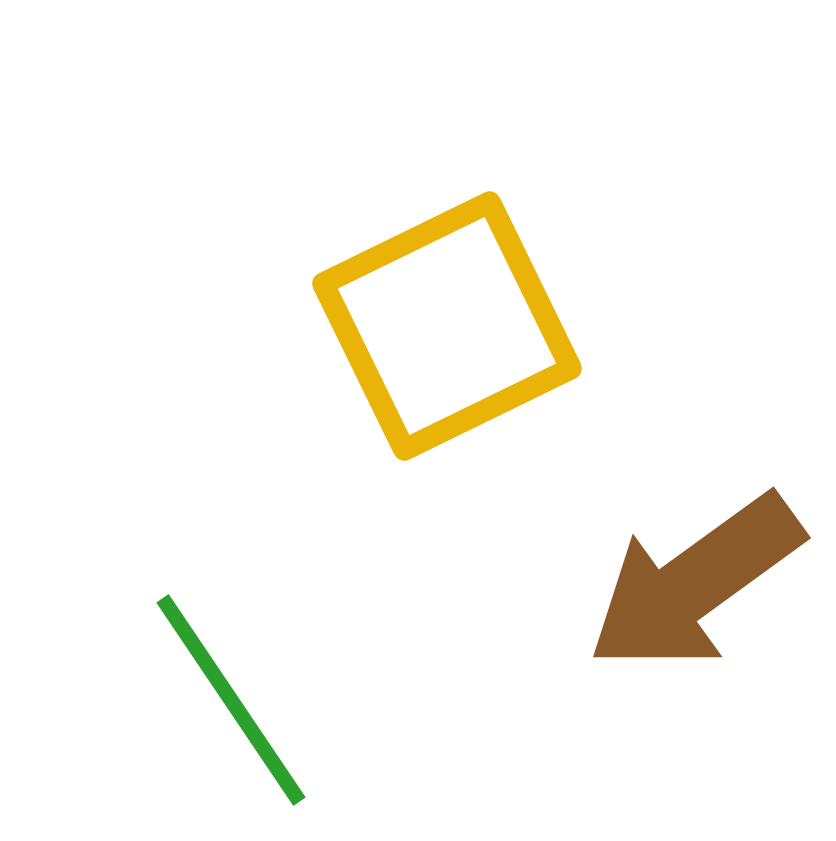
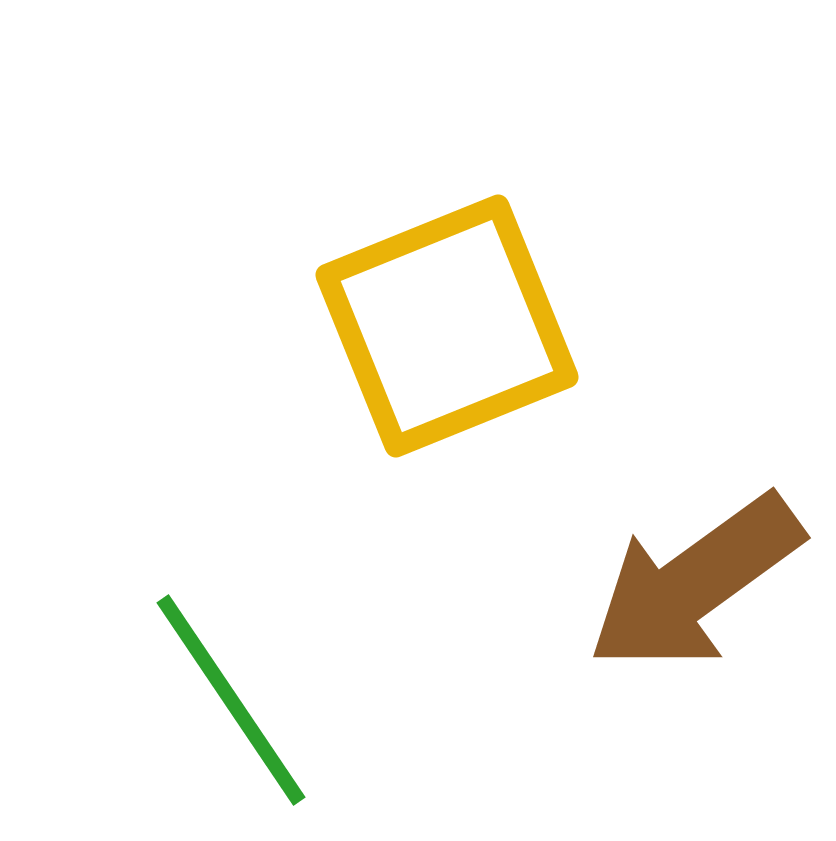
yellow square: rotated 4 degrees clockwise
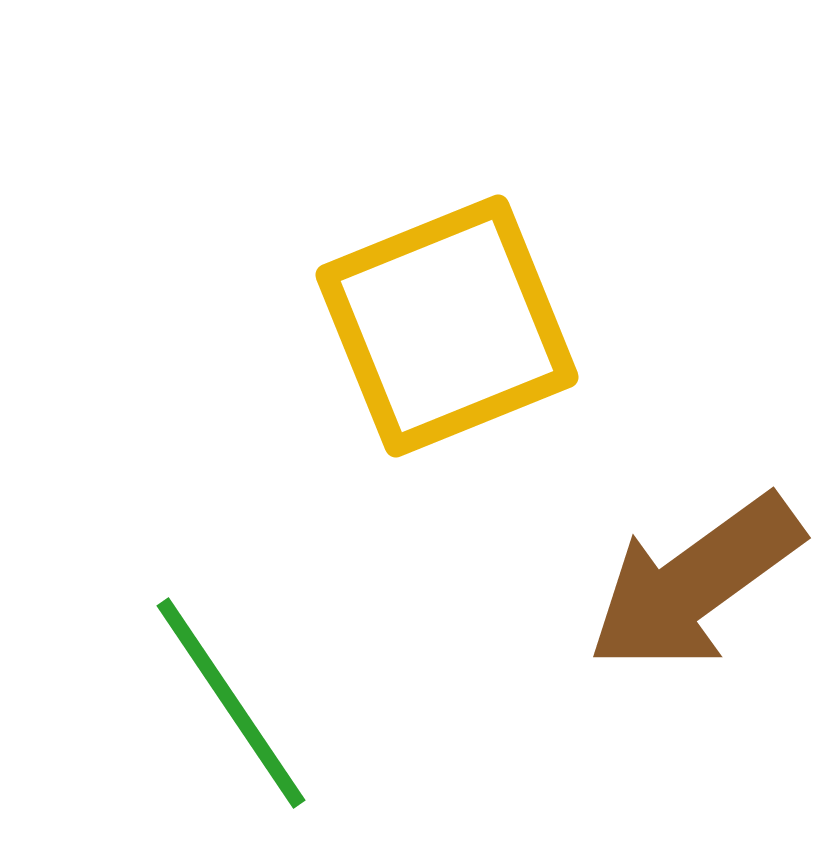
green line: moved 3 px down
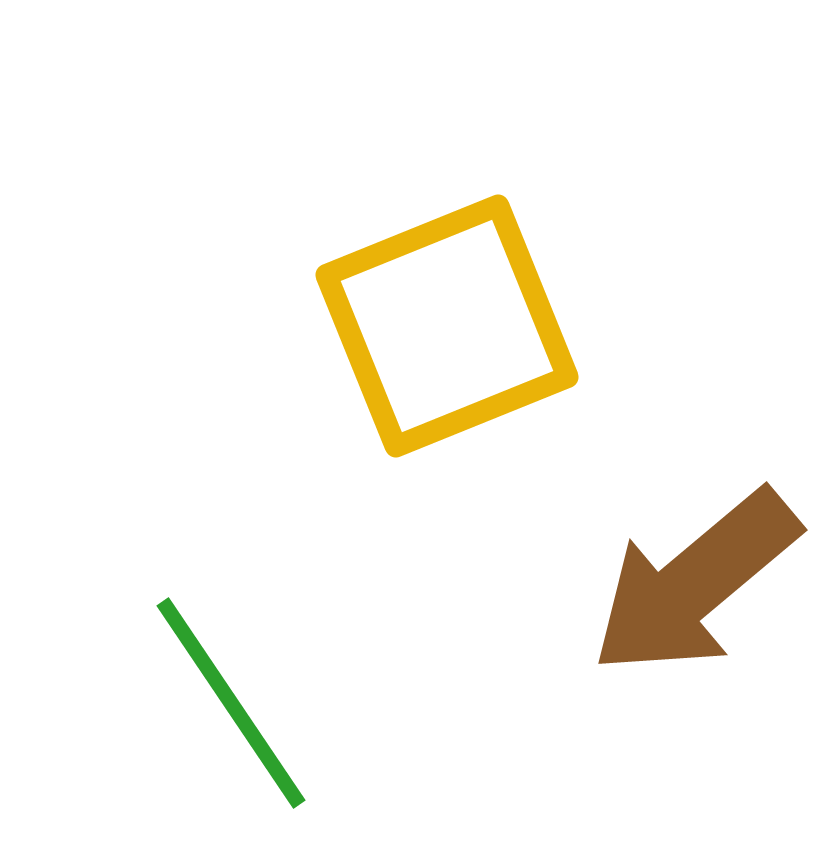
brown arrow: rotated 4 degrees counterclockwise
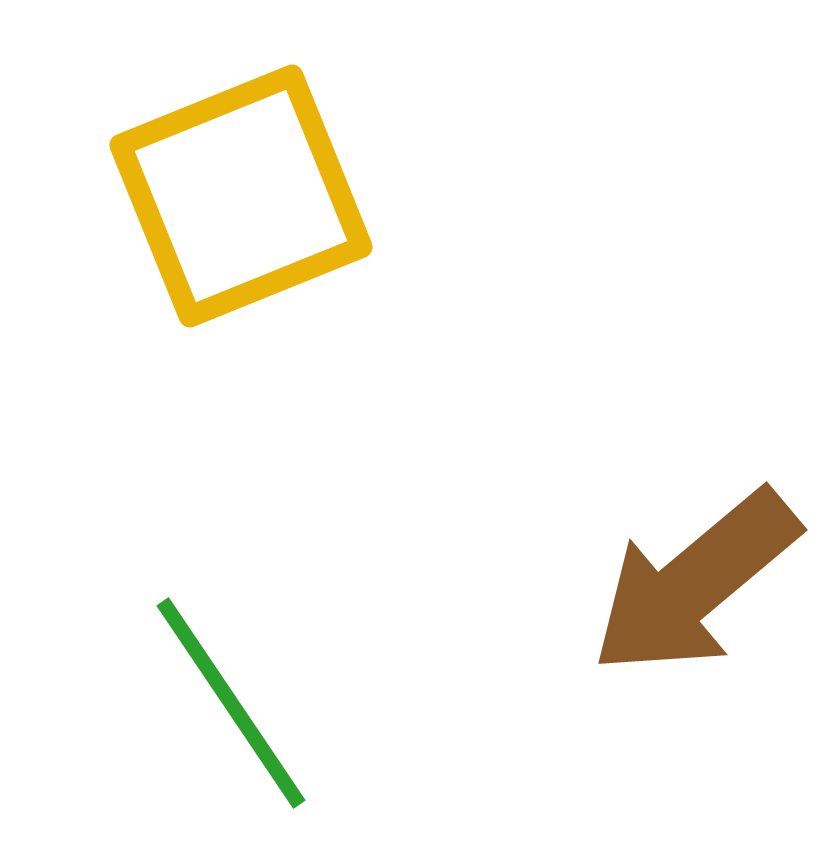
yellow square: moved 206 px left, 130 px up
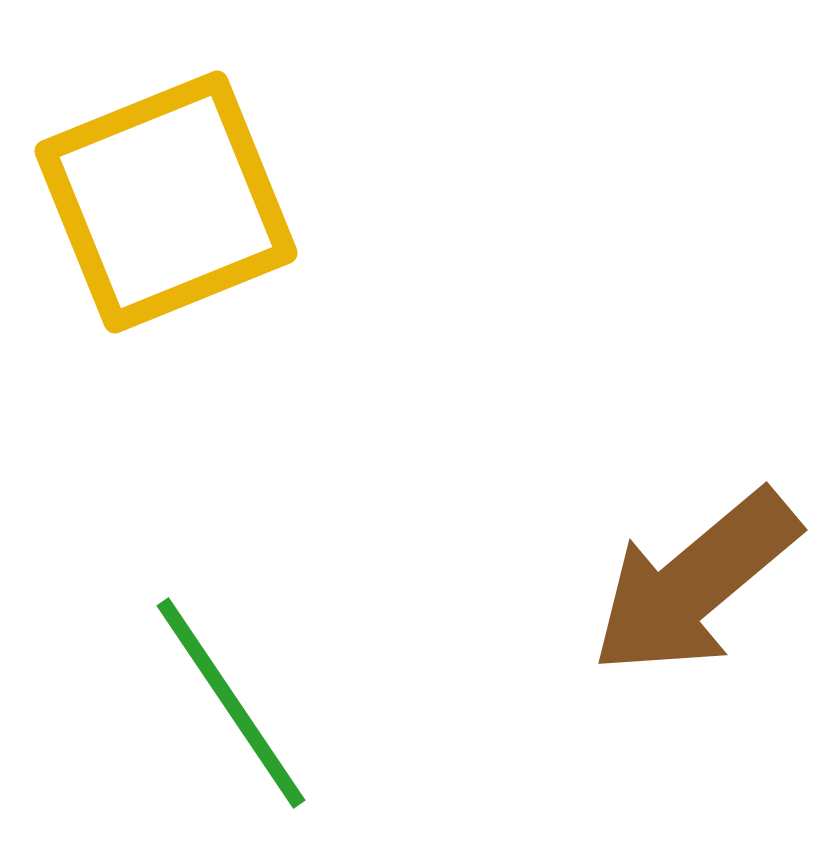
yellow square: moved 75 px left, 6 px down
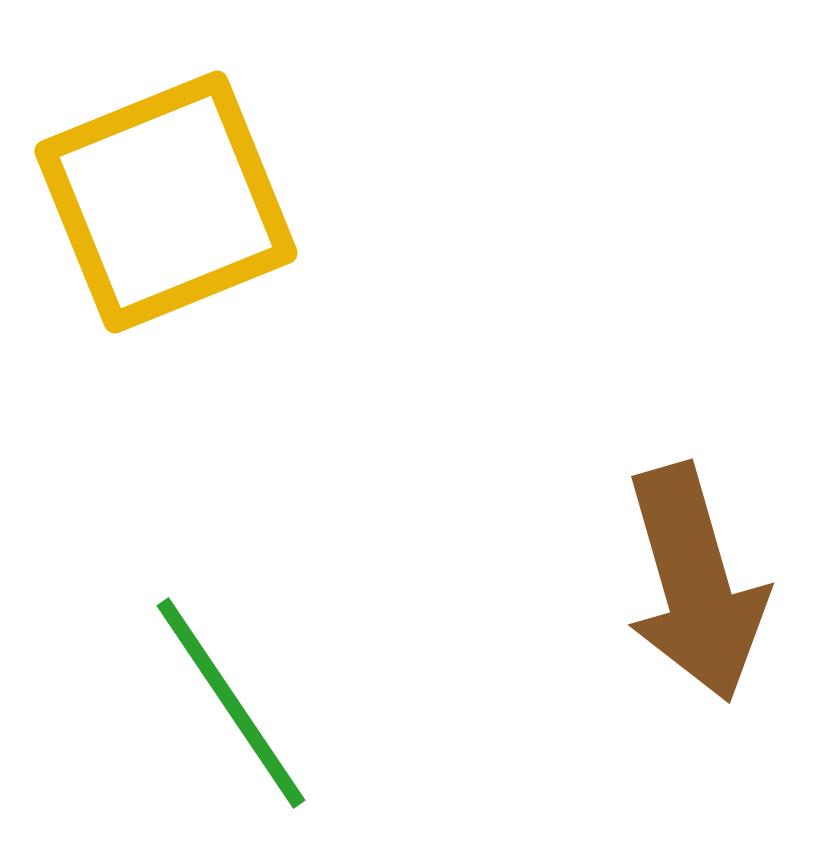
brown arrow: rotated 66 degrees counterclockwise
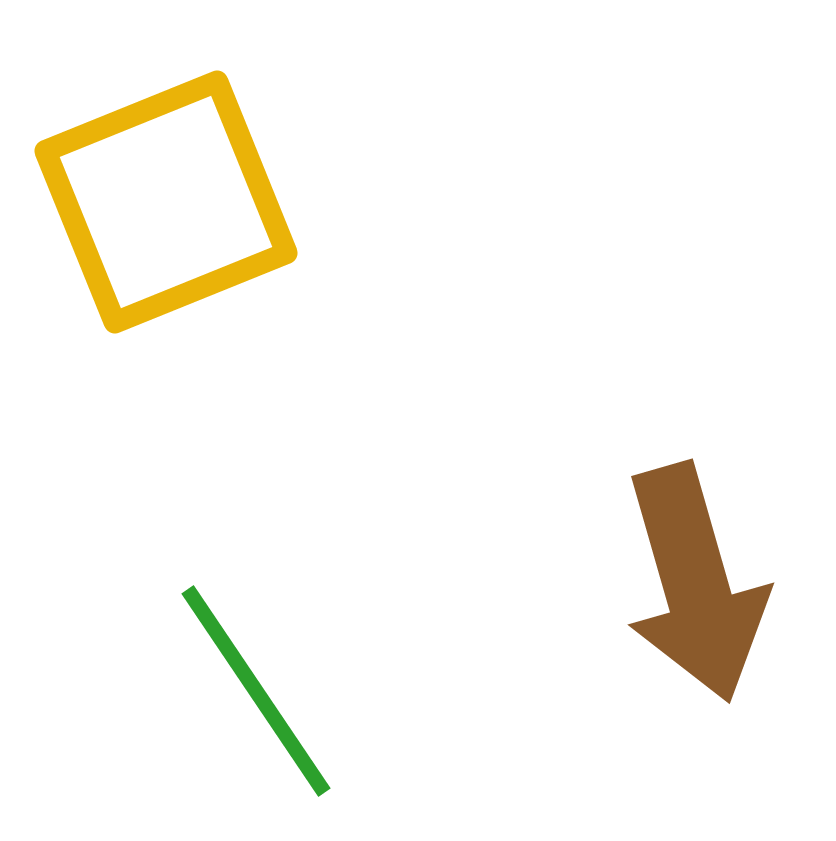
green line: moved 25 px right, 12 px up
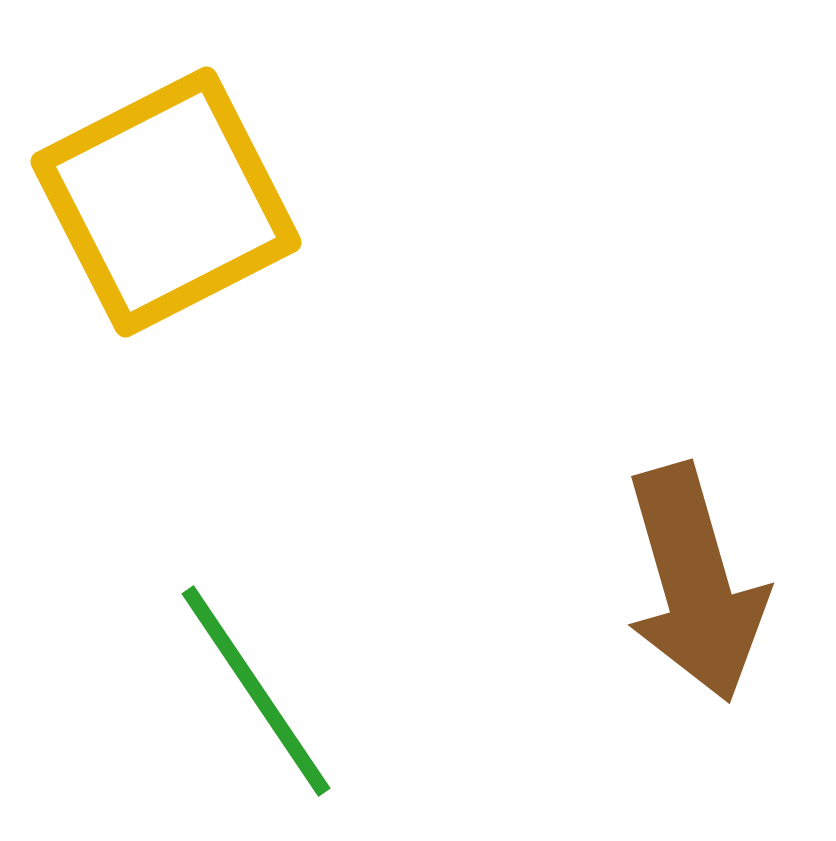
yellow square: rotated 5 degrees counterclockwise
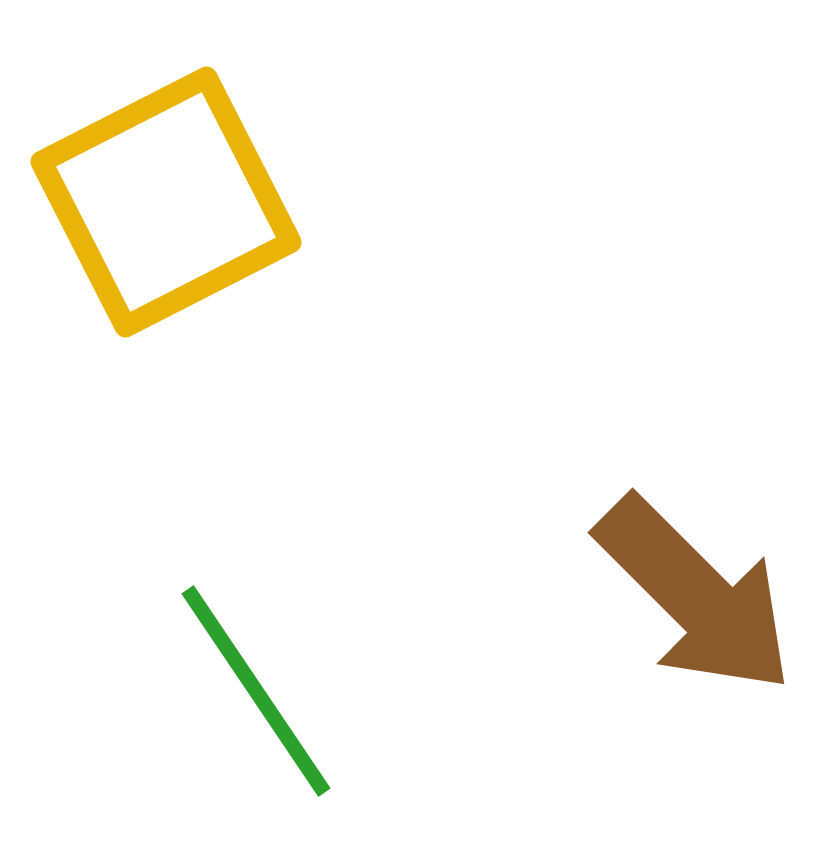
brown arrow: moved 12 px down; rotated 29 degrees counterclockwise
